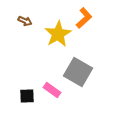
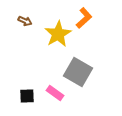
pink rectangle: moved 3 px right, 3 px down
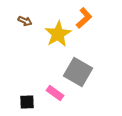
black square: moved 6 px down
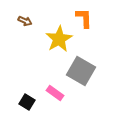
orange L-shape: rotated 50 degrees counterclockwise
yellow star: moved 1 px right, 5 px down
gray square: moved 3 px right, 1 px up
black square: rotated 35 degrees clockwise
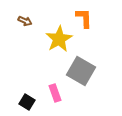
pink rectangle: rotated 36 degrees clockwise
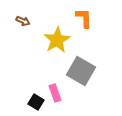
brown arrow: moved 2 px left
yellow star: moved 2 px left, 1 px down
black square: moved 9 px right
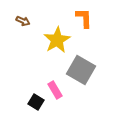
gray square: moved 1 px up
pink rectangle: moved 3 px up; rotated 12 degrees counterclockwise
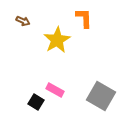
gray square: moved 20 px right, 26 px down
pink rectangle: rotated 30 degrees counterclockwise
